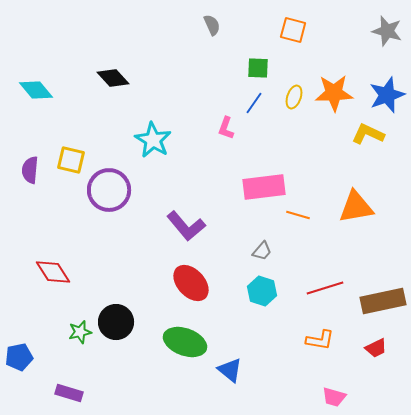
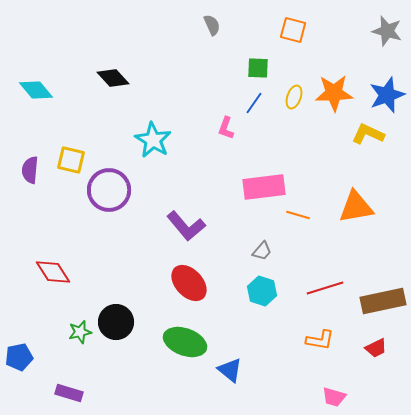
red ellipse: moved 2 px left
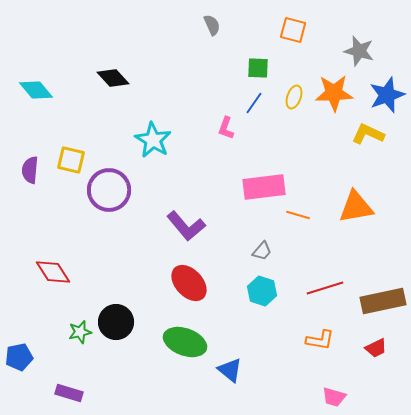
gray star: moved 28 px left, 20 px down
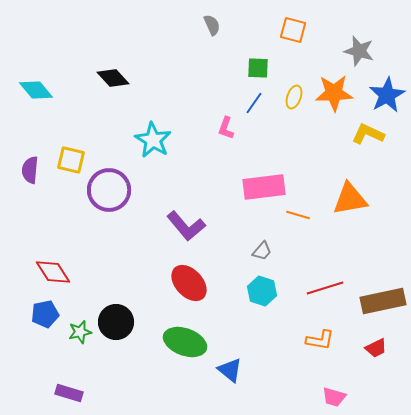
blue star: rotated 9 degrees counterclockwise
orange triangle: moved 6 px left, 8 px up
blue pentagon: moved 26 px right, 43 px up
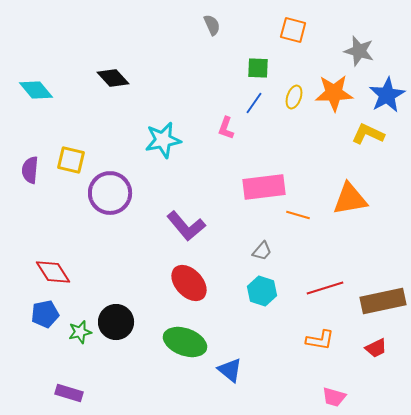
cyan star: moved 10 px right; rotated 30 degrees clockwise
purple circle: moved 1 px right, 3 px down
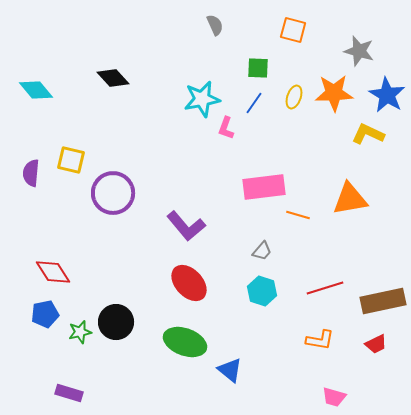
gray semicircle: moved 3 px right
blue star: rotated 12 degrees counterclockwise
cyan star: moved 39 px right, 41 px up
purple semicircle: moved 1 px right, 3 px down
purple circle: moved 3 px right
red trapezoid: moved 4 px up
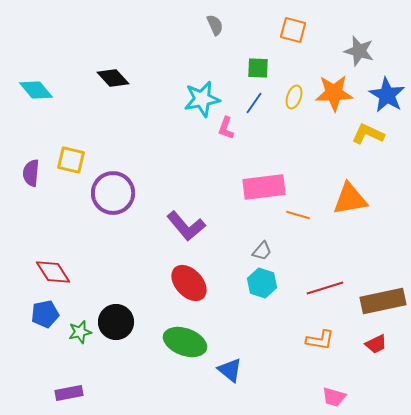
cyan hexagon: moved 8 px up
purple rectangle: rotated 28 degrees counterclockwise
